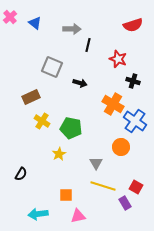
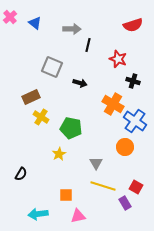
yellow cross: moved 1 px left, 4 px up
orange circle: moved 4 px right
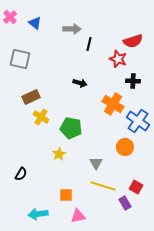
red semicircle: moved 16 px down
black line: moved 1 px right, 1 px up
gray square: moved 32 px left, 8 px up; rotated 10 degrees counterclockwise
black cross: rotated 16 degrees counterclockwise
blue cross: moved 3 px right
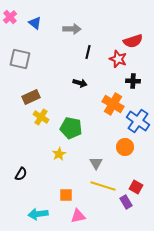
black line: moved 1 px left, 8 px down
purple rectangle: moved 1 px right, 1 px up
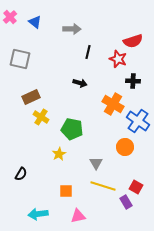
blue triangle: moved 1 px up
green pentagon: moved 1 px right, 1 px down
orange square: moved 4 px up
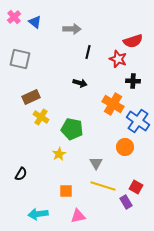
pink cross: moved 4 px right
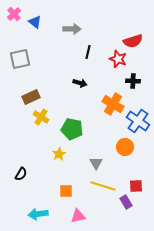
pink cross: moved 3 px up
gray square: rotated 25 degrees counterclockwise
red square: moved 1 px up; rotated 32 degrees counterclockwise
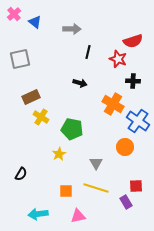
yellow line: moved 7 px left, 2 px down
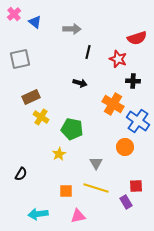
red semicircle: moved 4 px right, 3 px up
